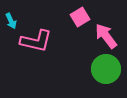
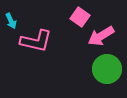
pink square: rotated 24 degrees counterclockwise
pink arrow: moved 5 px left; rotated 84 degrees counterclockwise
green circle: moved 1 px right
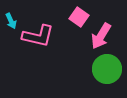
pink square: moved 1 px left
pink arrow: rotated 28 degrees counterclockwise
pink L-shape: moved 2 px right, 5 px up
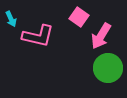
cyan arrow: moved 2 px up
green circle: moved 1 px right, 1 px up
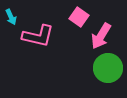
cyan arrow: moved 2 px up
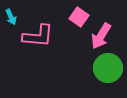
pink L-shape: rotated 8 degrees counterclockwise
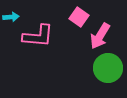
cyan arrow: rotated 70 degrees counterclockwise
pink arrow: moved 1 px left
